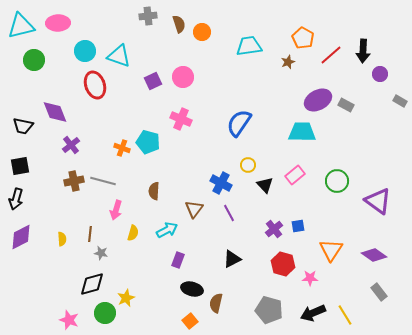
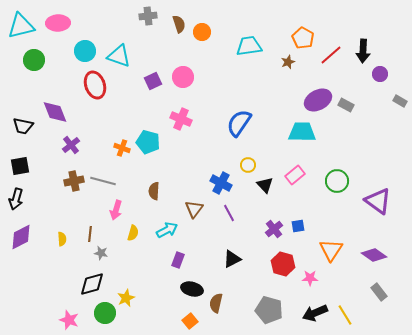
black arrow at (313, 313): moved 2 px right
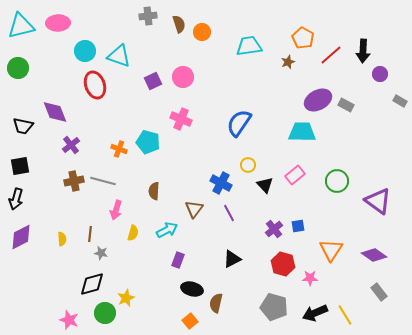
green circle at (34, 60): moved 16 px left, 8 px down
orange cross at (122, 148): moved 3 px left, 1 px down
gray pentagon at (269, 310): moved 5 px right, 3 px up
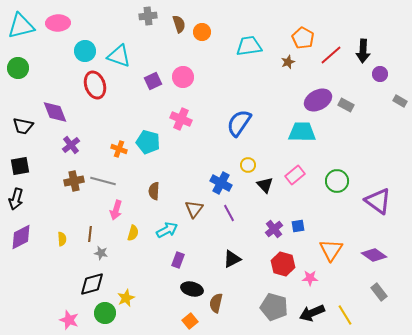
black arrow at (315, 313): moved 3 px left
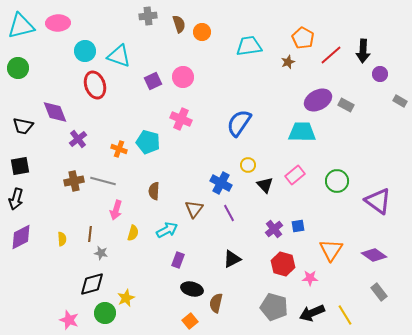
purple cross at (71, 145): moved 7 px right, 6 px up
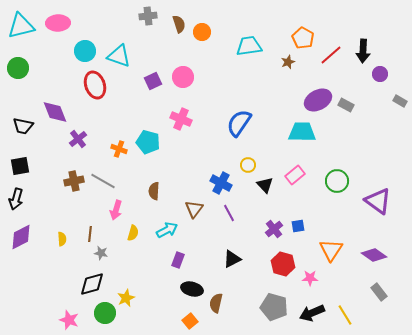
gray line at (103, 181): rotated 15 degrees clockwise
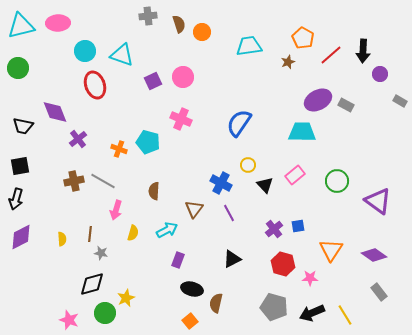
cyan triangle at (119, 56): moved 3 px right, 1 px up
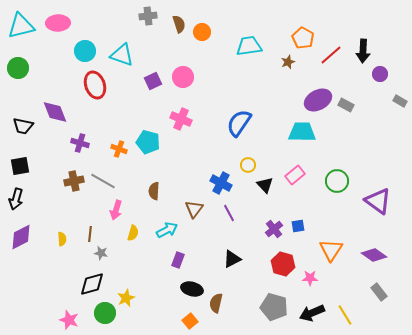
purple cross at (78, 139): moved 2 px right, 4 px down; rotated 36 degrees counterclockwise
